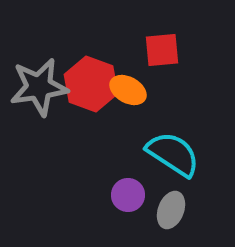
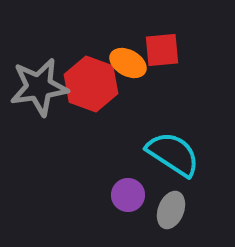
orange ellipse: moved 27 px up
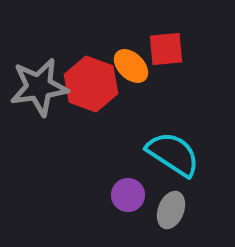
red square: moved 4 px right, 1 px up
orange ellipse: moved 3 px right, 3 px down; rotated 15 degrees clockwise
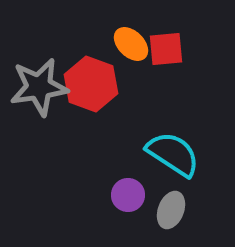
orange ellipse: moved 22 px up
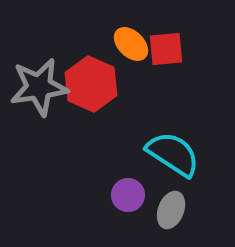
red hexagon: rotated 4 degrees clockwise
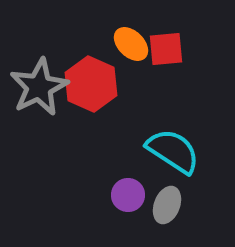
gray star: rotated 18 degrees counterclockwise
cyan semicircle: moved 3 px up
gray ellipse: moved 4 px left, 5 px up
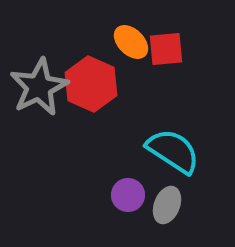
orange ellipse: moved 2 px up
